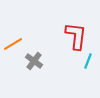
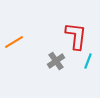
orange line: moved 1 px right, 2 px up
gray cross: moved 22 px right; rotated 18 degrees clockwise
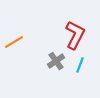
red L-shape: moved 1 px left, 1 px up; rotated 20 degrees clockwise
cyan line: moved 8 px left, 4 px down
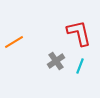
red L-shape: moved 4 px right, 2 px up; rotated 40 degrees counterclockwise
cyan line: moved 1 px down
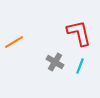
gray cross: moved 1 px left, 1 px down; rotated 24 degrees counterclockwise
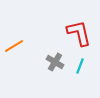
orange line: moved 4 px down
